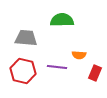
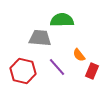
gray trapezoid: moved 14 px right
orange semicircle: rotated 48 degrees clockwise
purple line: rotated 42 degrees clockwise
red rectangle: moved 3 px left, 2 px up
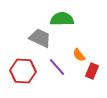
green semicircle: moved 1 px up
gray trapezoid: rotated 20 degrees clockwise
red hexagon: rotated 10 degrees counterclockwise
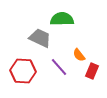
purple line: moved 2 px right
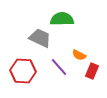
orange semicircle: rotated 24 degrees counterclockwise
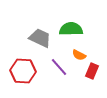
green semicircle: moved 9 px right, 10 px down
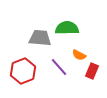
green semicircle: moved 4 px left, 1 px up
gray trapezoid: rotated 20 degrees counterclockwise
red hexagon: rotated 25 degrees counterclockwise
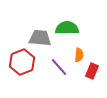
orange semicircle: rotated 112 degrees counterclockwise
red hexagon: moved 1 px left, 9 px up
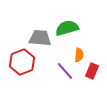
green semicircle: rotated 15 degrees counterclockwise
purple line: moved 6 px right, 4 px down
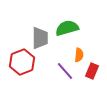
gray trapezoid: rotated 85 degrees clockwise
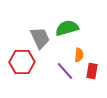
gray trapezoid: rotated 25 degrees counterclockwise
red hexagon: rotated 20 degrees clockwise
red rectangle: rotated 14 degrees counterclockwise
